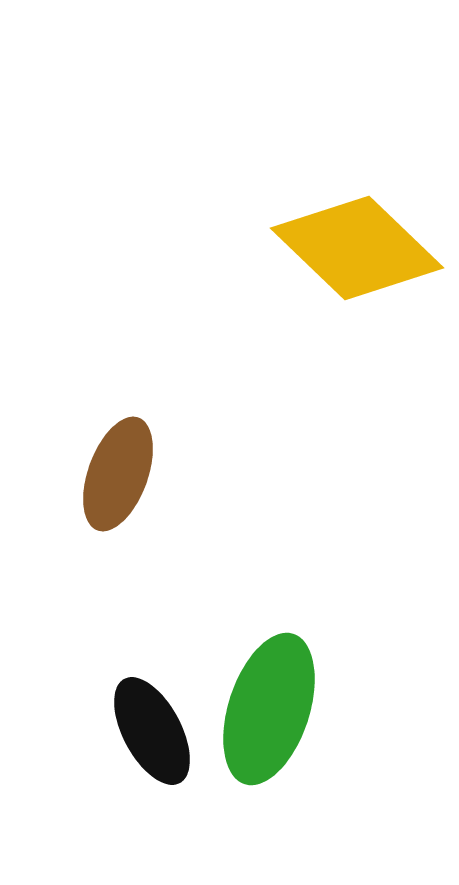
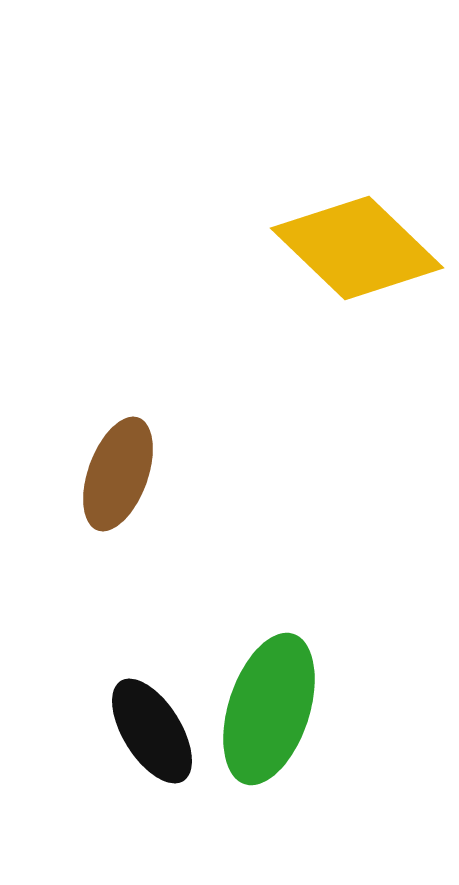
black ellipse: rotated 4 degrees counterclockwise
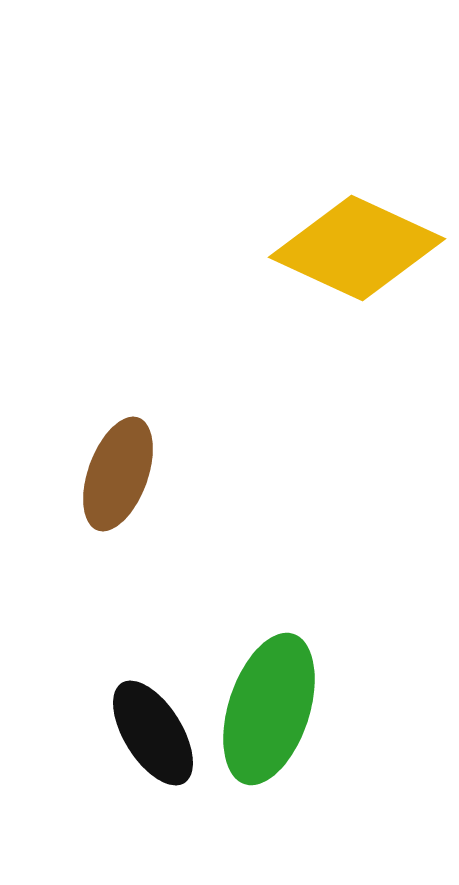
yellow diamond: rotated 19 degrees counterclockwise
black ellipse: moved 1 px right, 2 px down
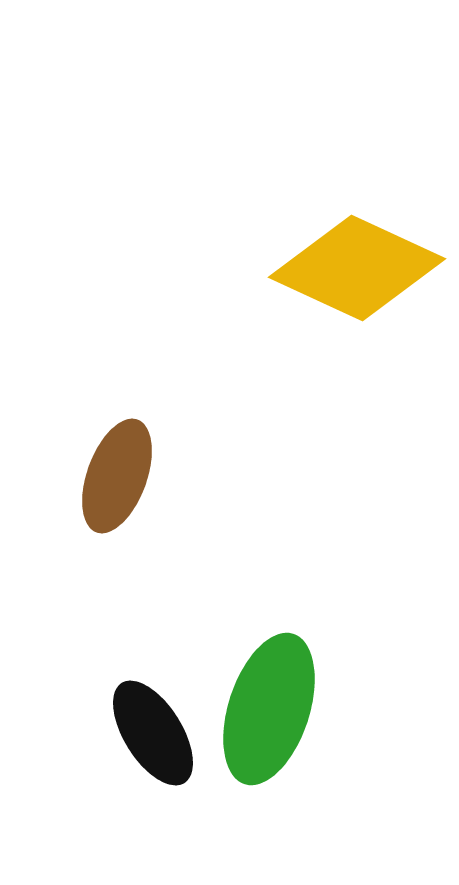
yellow diamond: moved 20 px down
brown ellipse: moved 1 px left, 2 px down
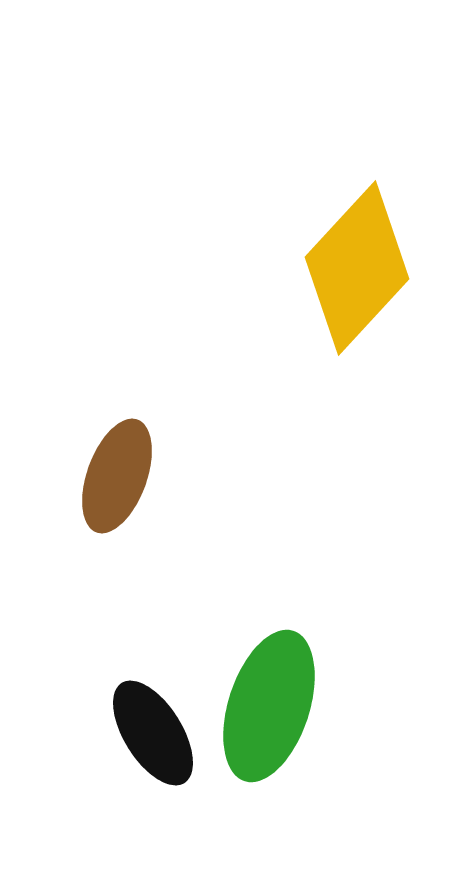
yellow diamond: rotated 72 degrees counterclockwise
green ellipse: moved 3 px up
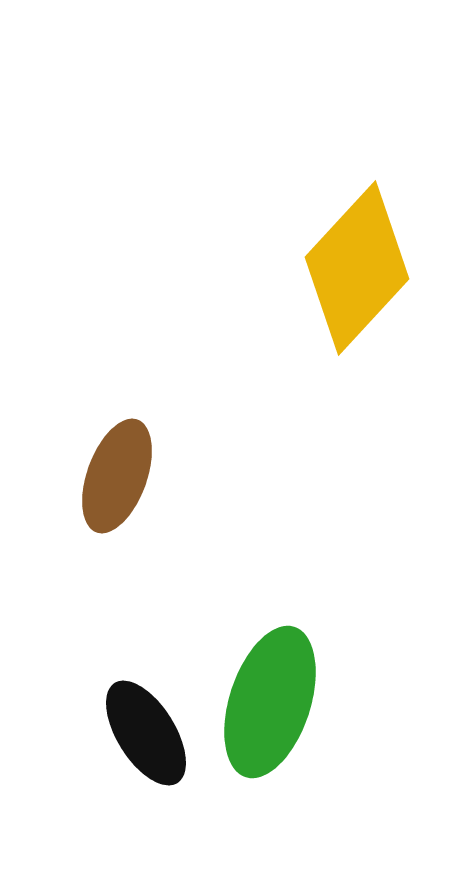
green ellipse: moved 1 px right, 4 px up
black ellipse: moved 7 px left
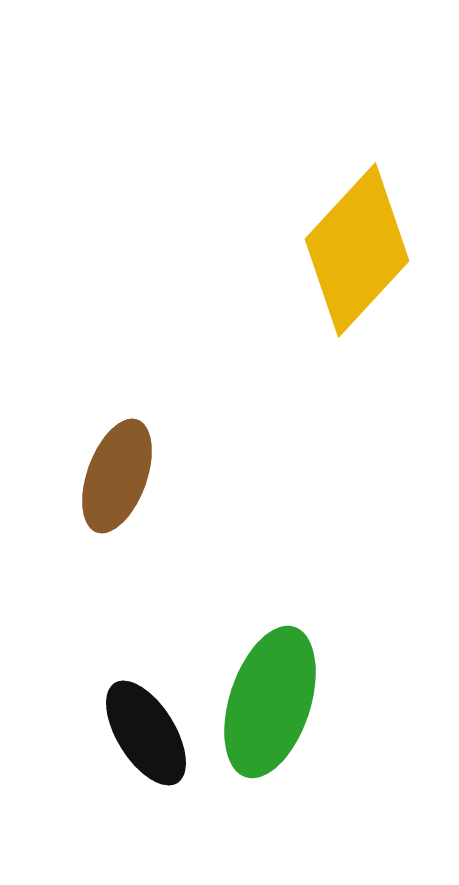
yellow diamond: moved 18 px up
